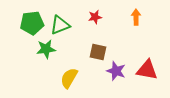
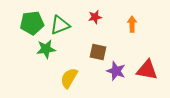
orange arrow: moved 4 px left, 7 px down
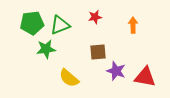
orange arrow: moved 1 px right, 1 px down
brown square: rotated 18 degrees counterclockwise
red triangle: moved 2 px left, 7 px down
yellow semicircle: rotated 80 degrees counterclockwise
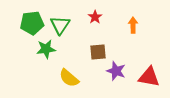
red star: rotated 24 degrees counterclockwise
green triangle: rotated 35 degrees counterclockwise
red triangle: moved 4 px right
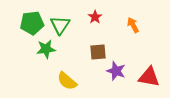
orange arrow: rotated 28 degrees counterclockwise
yellow semicircle: moved 2 px left, 3 px down
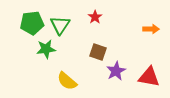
orange arrow: moved 18 px right, 4 px down; rotated 119 degrees clockwise
brown square: rotated 24 degrees clockwise
purple star: rotated 24 degrees clockwise
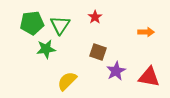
orange arrow: moved 5 px left, 3 px down
yellow semicircle: rotated 95 degrees clockwise
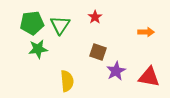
green star: moved 8 px left
yellow semicircle: rotated 130 degrees clockwise
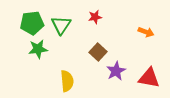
red star: rotated 24 degrees clockwise
green triangle: moved 1 px right
orange arrow: rotated 21 degrees clockwise
brown square: rotated 24 degrees clockwise
red triangle: moved 1 px down
